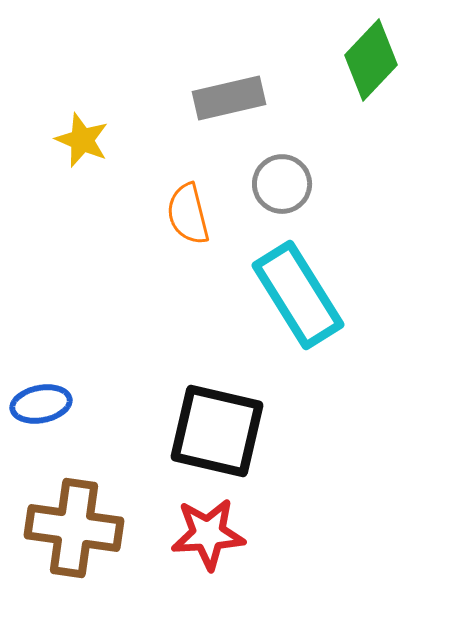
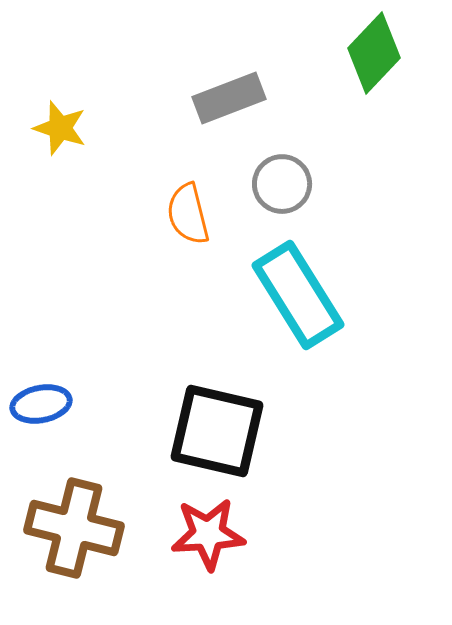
green diamond: moved 3 px right, 7 px up
gray rectangle: rotated 8 degrees counterclockwise
yellow star: moved 22 px left, 12 px up; rotated 4 degrees counterclockwise
brown cross: rotated 6 degrees clockwise
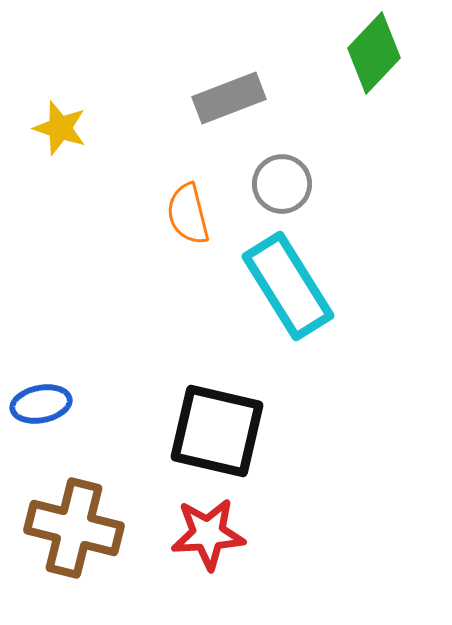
cyan rectangle: moved 10 px left, 9 px up
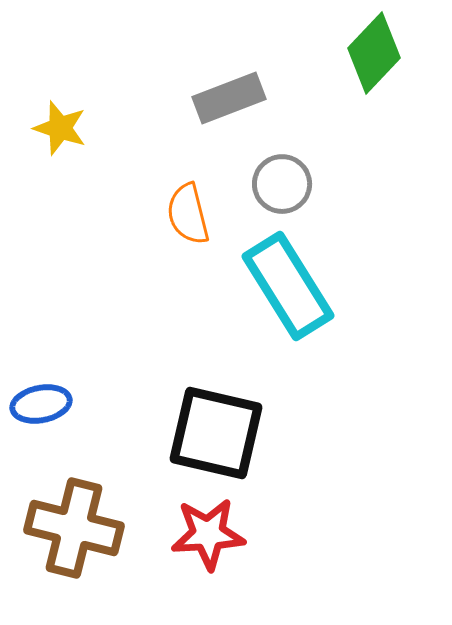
black square: moved 1 px left, 2 px down
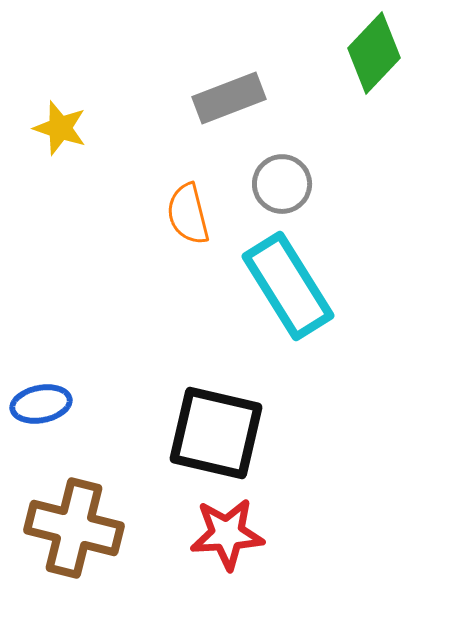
red star: moved 19 px right
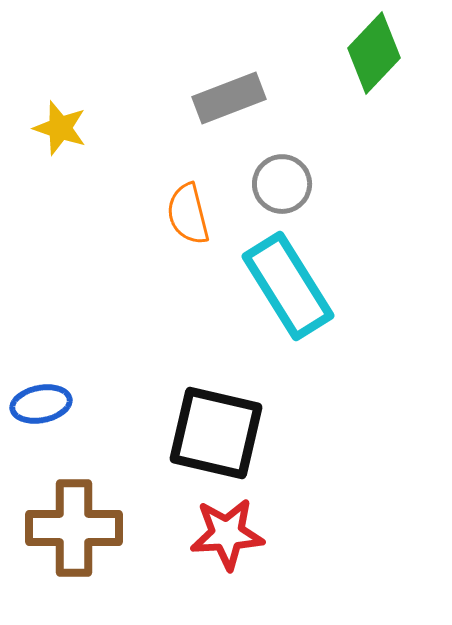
brown cross: rotated 14 degrees counterclockwise
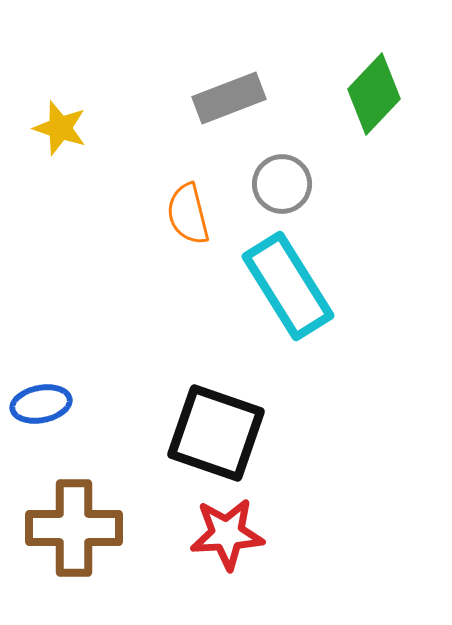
green diamond: moved 41 px down
black square: rotated 6 degrees clockwise
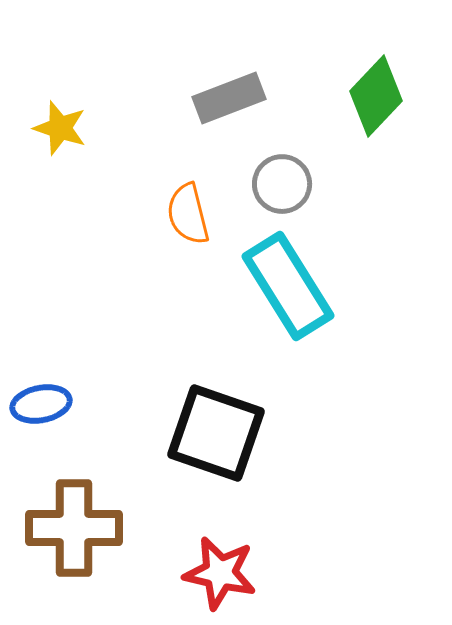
green diamond: moved 2 px right, 2 px down
red star: moved 7 px left, 39 px down; rotated 16 degrees clockwise
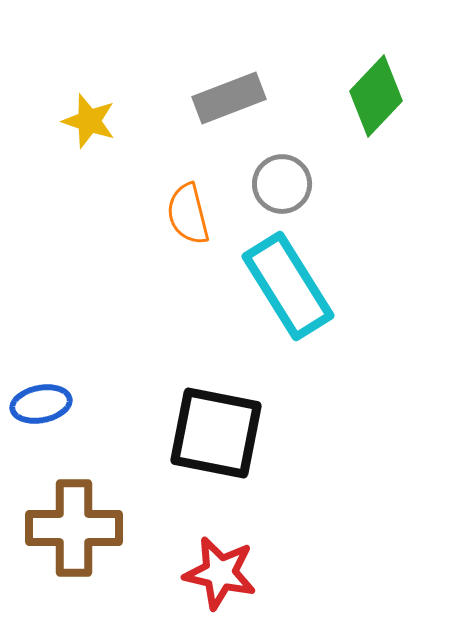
yellow star: moved 29 px right, 7 px up
black square: rotated 8 degrees counterclockwise
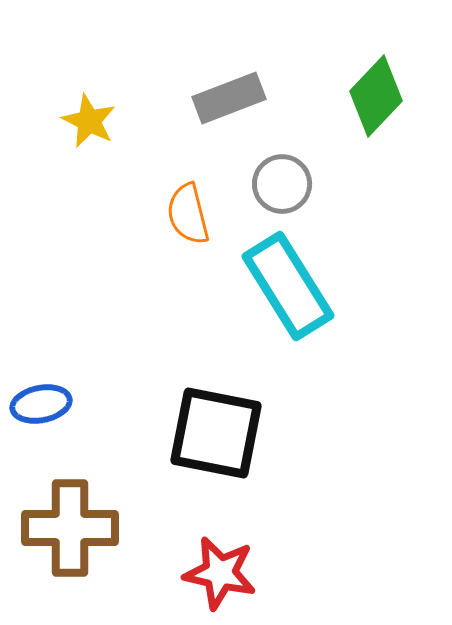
yellow star: rotated 8 degrees clockwise
brown cross: moved 4 px left
